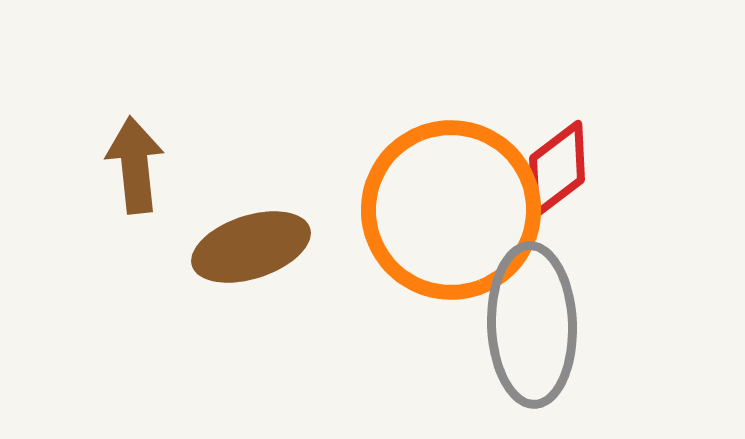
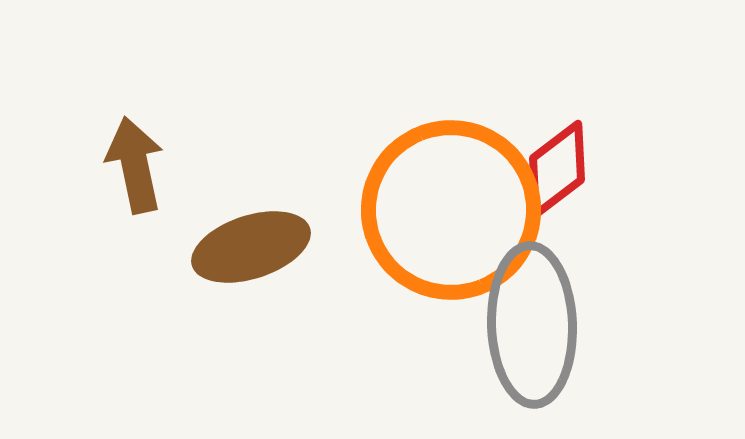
brown arrow: rotated 6 degrees counterclockwise
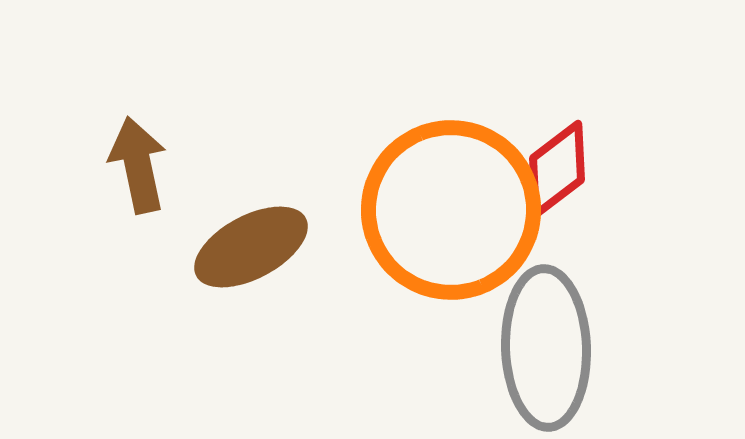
brown arrow: moved 3 px right
brown ellipse: rotated 10 degrees counterclockwise
gray ellipse: moved 14 px right, 23 px down
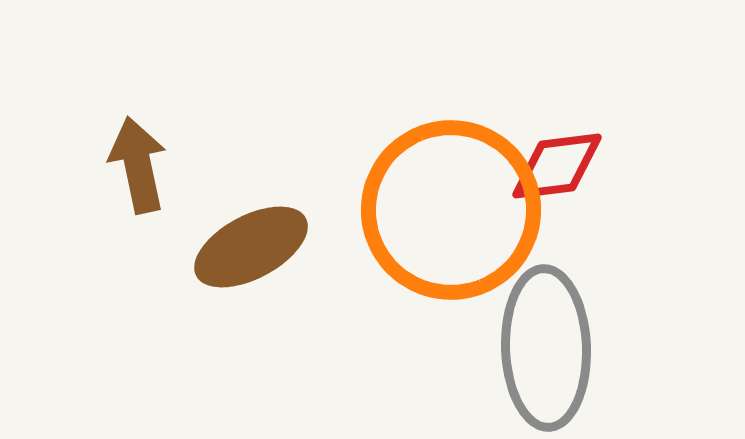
red diamond: moved 3 px up; rotated 30 degrees clockwise
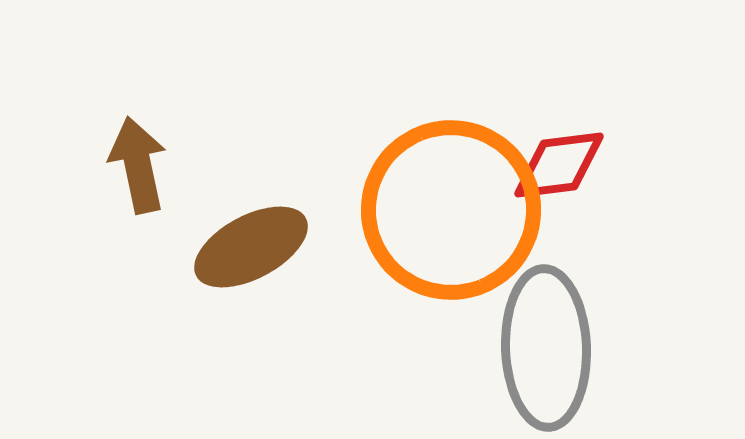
red diamond: moved 2 px right, 1 px up
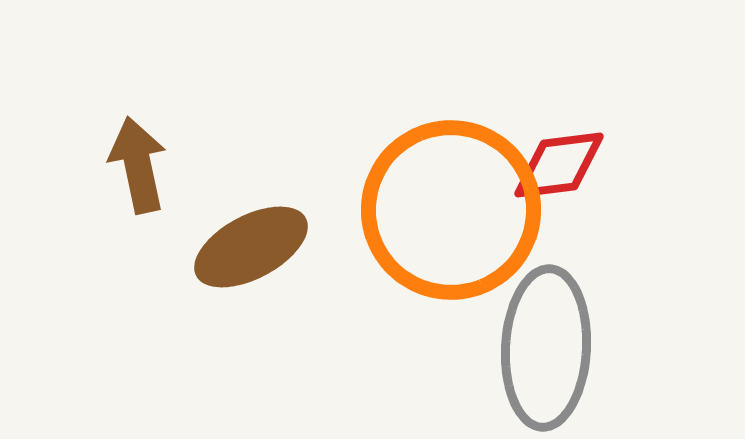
gray ellipse: rotated 5 degrees clockwise
